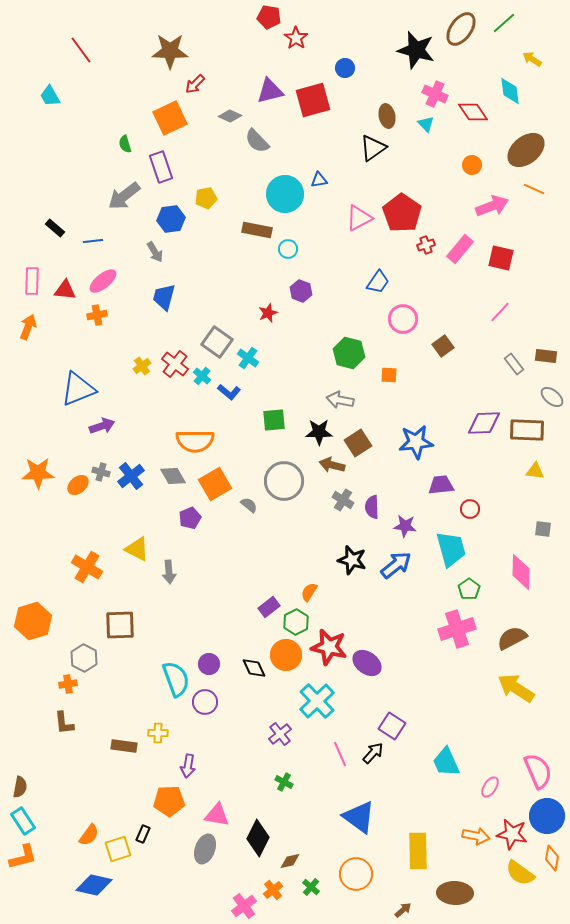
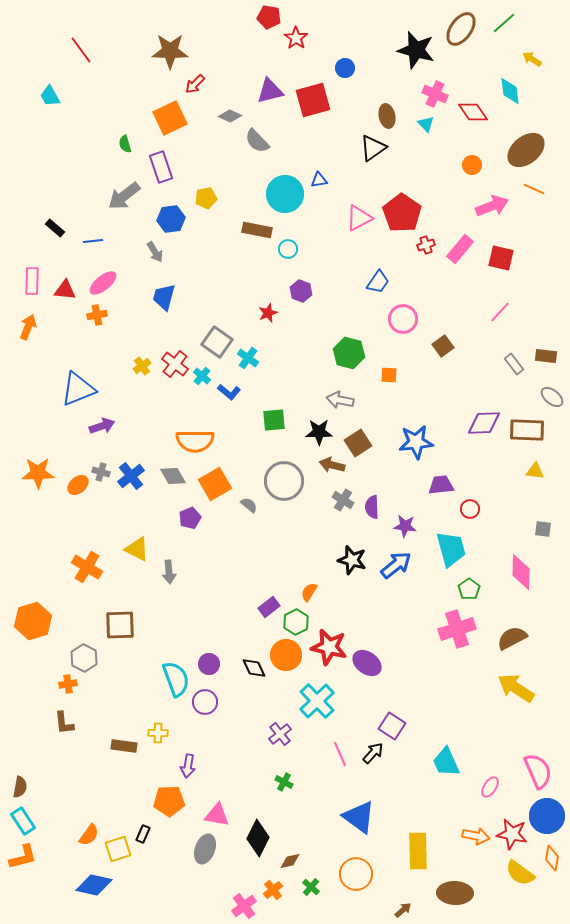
pink ellipse at (103, 281): moved 2 px down
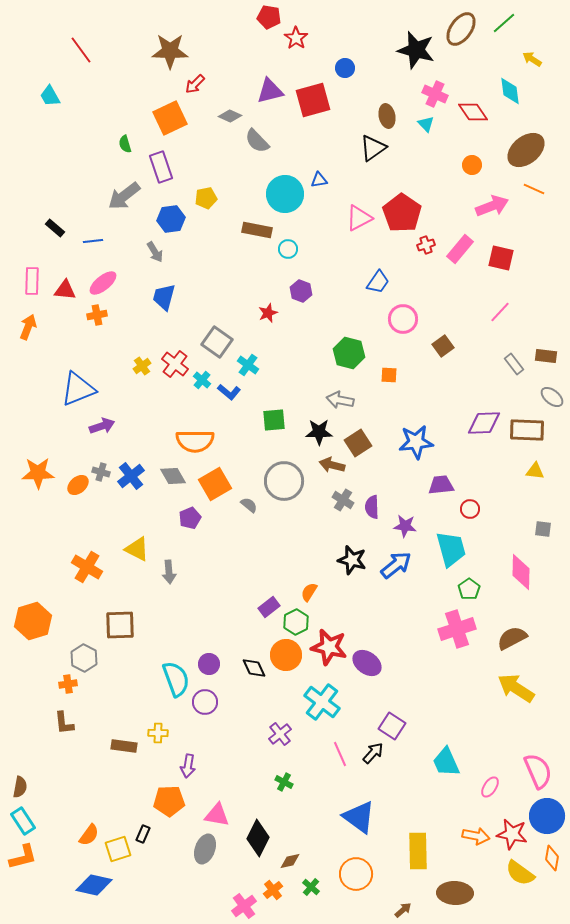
cyan cross at (248, 358): moved 7 px down
cyan cross at (202, 376): moved 4 px down
cyan cross at (317, 701): moved 5 px right, 1 px down; rotated 9 degrees counterclockwise
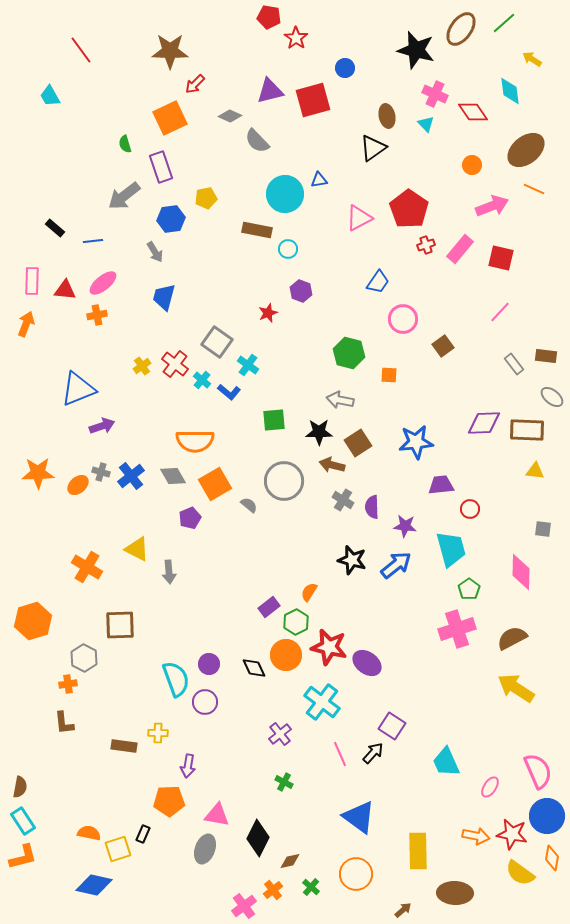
red pentagon at (402, 213): moved 7 px right, 4 px up
orange arrow at (28, 327): moved 2 px left, 3 px up
orange semicircle at (89, 835): moved 2 px up; rotated 115 degrees counterclockwise
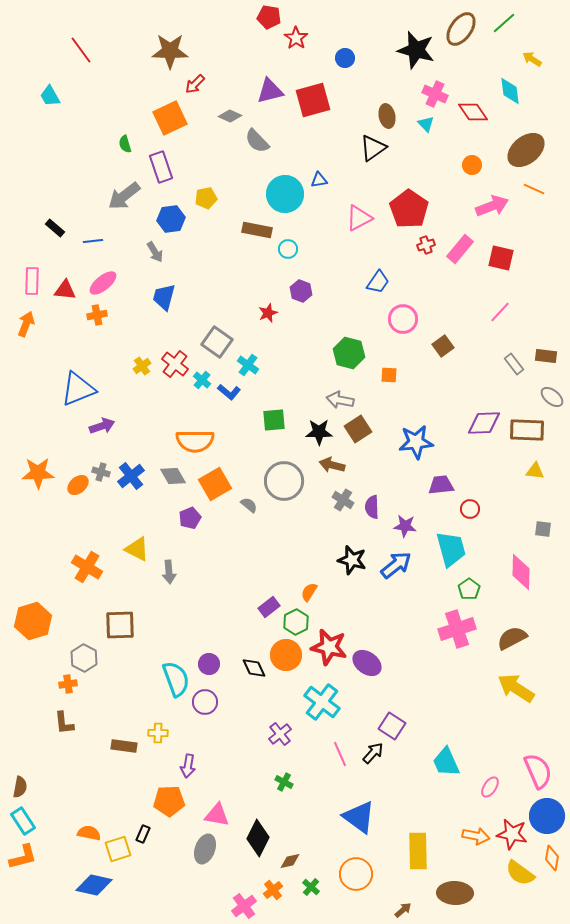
blue circle at (345, 68): moved 10 px up
brown square at (358, 443): moved 14 px up
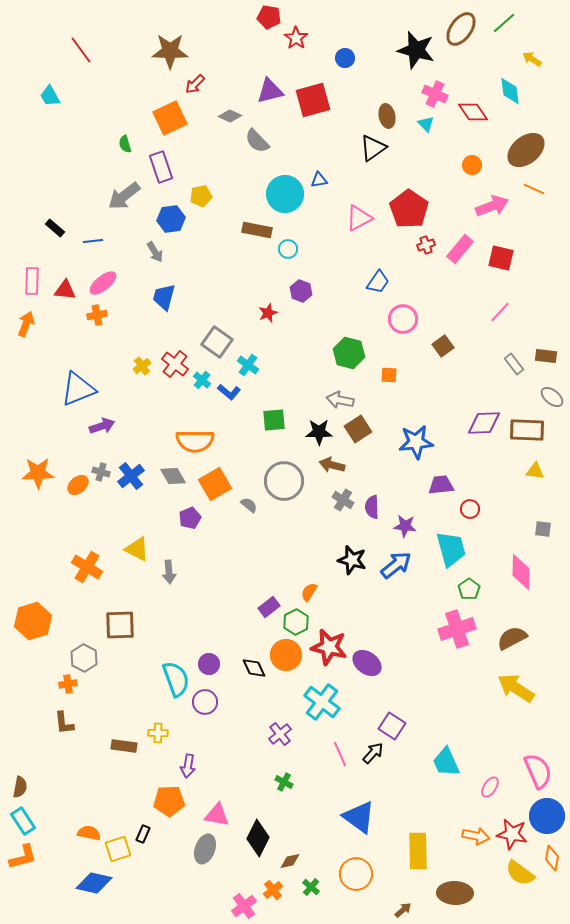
yellow pentagon at (206, 198): moved 5 px left, 2 px up
blue diamond at (94, 885): moved 2 px up
